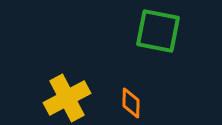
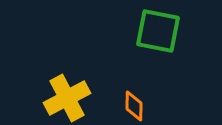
orange diamond: moved 3 px right, 3 px down
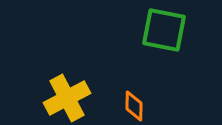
green square: moved 6 px right, 1 px up
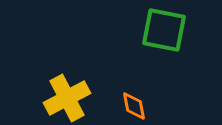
orange diamond: rotated 12 degrees counterclockwise
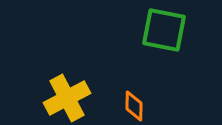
orange diamond: rotated 12 degrees clockwise
